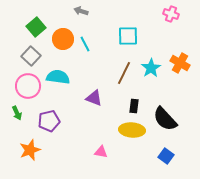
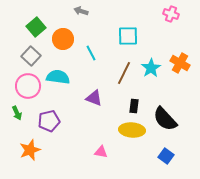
cyan line: moved 6 px right, 9 px down
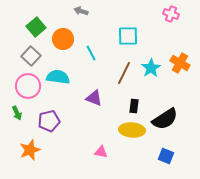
black semicircle: rotated 80 degrees counterclockwise
blue square: rotated 14 degrees counterclockwise
